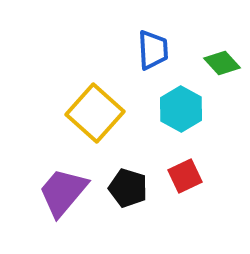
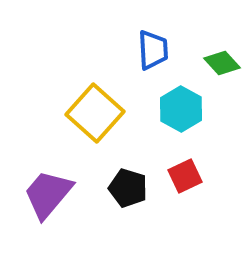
purple trapezoid: moved 15 px left, 2 px down
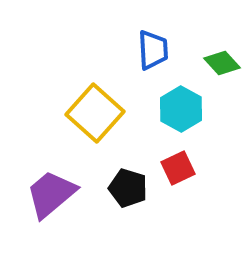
red square: moved 7 px left, 8 px up
purple trapezoid: moved 3 px right; rotated 10 degrees clockwise
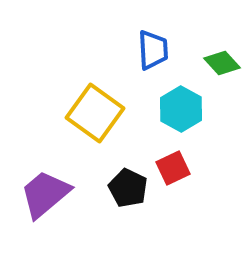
yellow square: rotated 6 degrees counterclockwise
red square: moved 5 px left
black pentagon: rotated 9 degrees clockwise
purple trapezoid: moved 6 px left
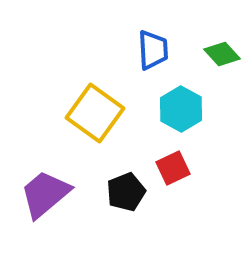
green diamond: moved 9 px up
black pentagon: moved 2 px left, 4 px down; rotated 24 degrees clockwise
